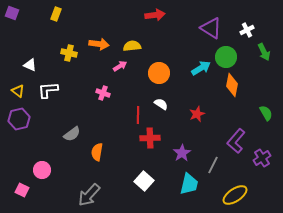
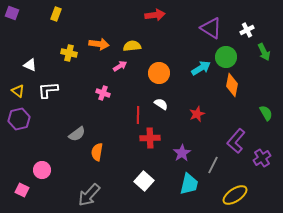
gray semicircle: moved 5 px right
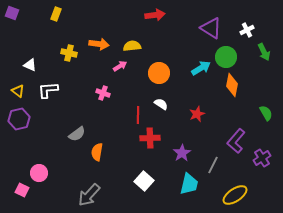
pink circle: moved 3 px left, 3 px down
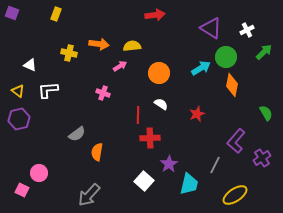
green arrow: rotated 108 degrees counterclockwise
purple star: moved 13 px left, 11 px down
gray line: moved 2 px right
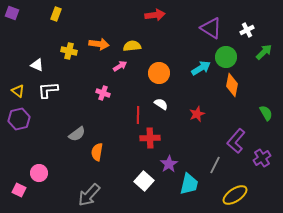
yellow cross: moved 2 px up
white triangle: moved 7 px right
pink square: moved 3 px left
